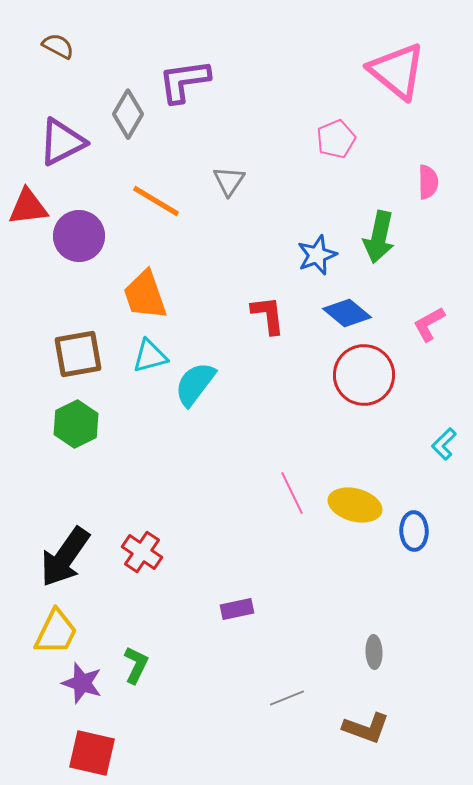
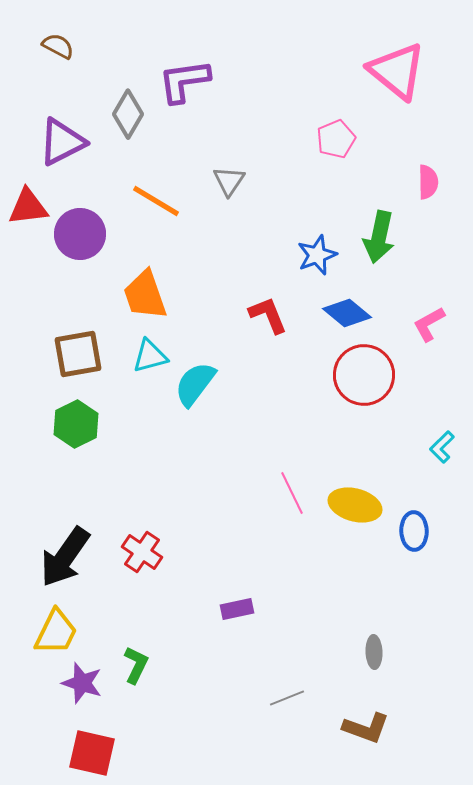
purple circle: moved 1 px right, 2 px up
red L-shape: rotated 15 degrees counterclockwise
cyan L-shape: moved 2 px left, 3 px down
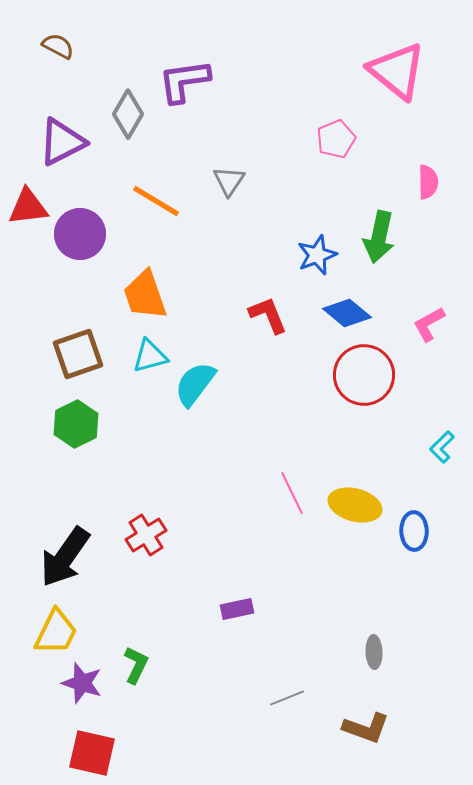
brown square: rotated 9 degrees counterclockwise
red cross: moved 4 px right, 17 px up; rotated 24 degrees clockwise
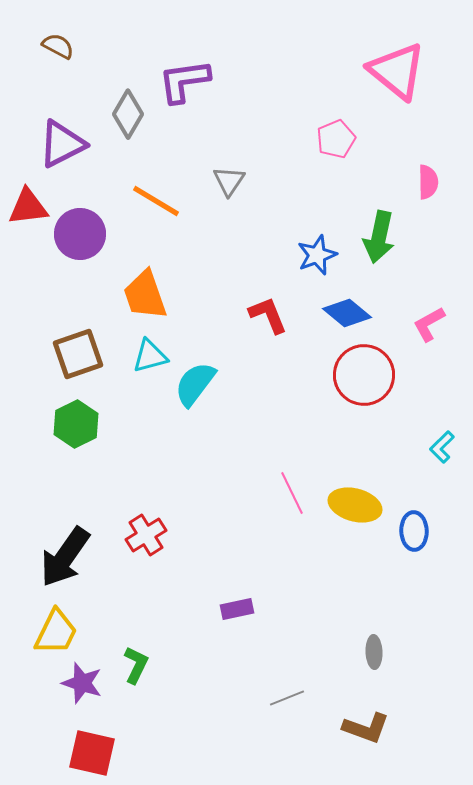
purple triangle: moved 2 px down
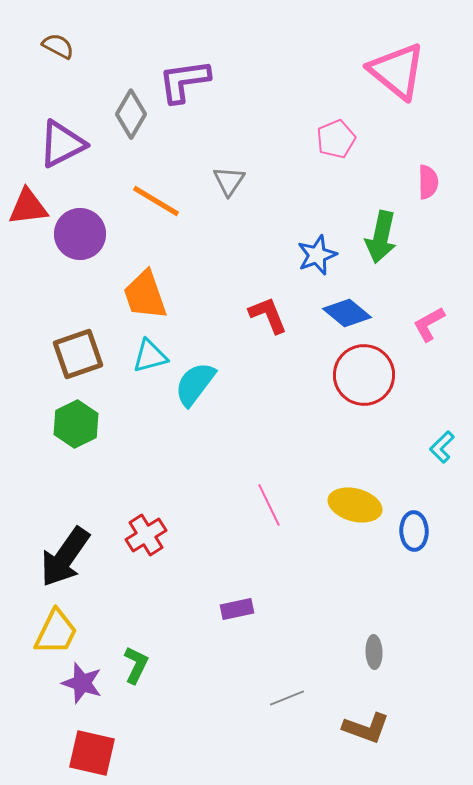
gray diamond: moved 3 px right
green arrow: moved 2 px right
pink line: moved 23 px left, 12 px down
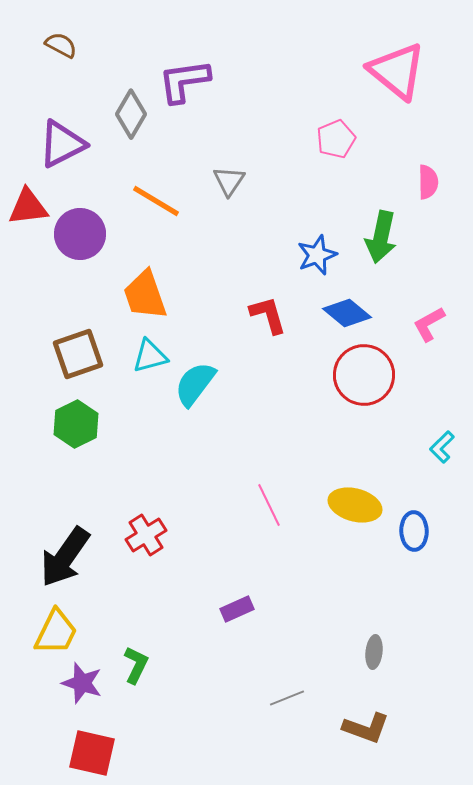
brown semicircle: moved 3 px right, 1 px up
red L-shape: rotated 6 degrees clockwise
purple rectangle: rotated 12 degrees counterclockwise
gray ellipse: rotated 8 degrees clockwise
